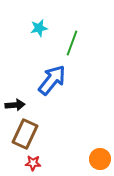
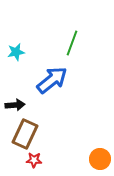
cyan star: moved 23 px left, 24 px down
blue arrow: rotated 12 degrees clockwise
red star: moved 1 px right, 3 px up
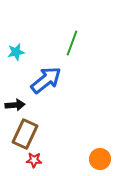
blue arrow: moved 6 px left
